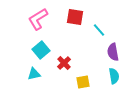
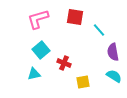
pink L-shape: rotated 15 degrees clockwise
red cross: rotated 24 degrees counterclockwise
cyan semicircle: rotated 49 degrees counterclockwise
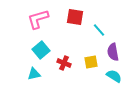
yellow square: moved 8 px right, 20 px up
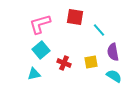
pink L-shape: moved 2 px right, 5 px down
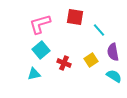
yellow square: moved 2 px up; rotated 24 degrees counterclockwise
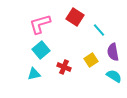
red square: rotated 24 degrees clockwise
red cross: moved 4 px down
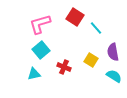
cyan line: moved 3 px left, 2 px up
yellow square: rotated 24 degrees counterclockwise
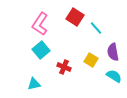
pink L-shape: rotated 40 degrees counterclockwise
cyan triangle: moved 10 px down
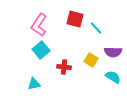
red square: moved 2 px down; rotated 18 degrees counterclockwise
pink L-shape: moved 1 px left, 1 px down
purple semicircle: rotated 78 degrees counterclockwise
red cross: rotated 16 degrees counterclockwise
cyan semicircle: moved 1 px left, 1 px down
